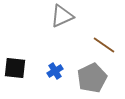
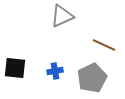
brown line: rotated 10 degrees counterclockwise
blue cross: rotated 21 degrees clockwise
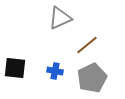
gray triangle: moved 2 px left, 2 px down
brown line: moved 17 px left; rotated 65 degrees counterclockwise
blue cross: rotated 21 degrees clockwise
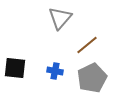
gray triangle: rotated 25 degrees counterclockwise
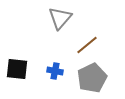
black square: moved 2 px right, 1 px down
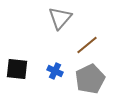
blue cross: rotated 14 degrees clockwise
gray pentagon: moved 2 px left, 1 px down
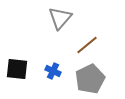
blue cross: moved 2 px left
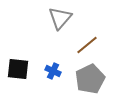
black square: moved 1 px right
